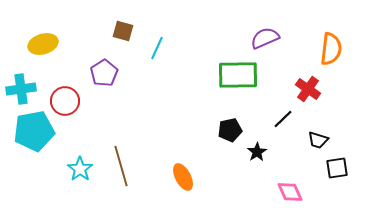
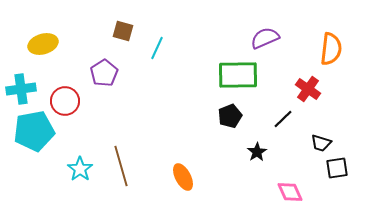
black pentagon: moved 14 px up; rotated 10 degrees counterclockwise
black trapezoid: moved 3 px right, 3 px down
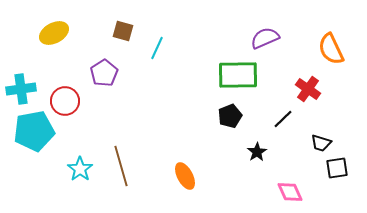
yellow ellipse: moved 11 px right, 11 px up; rotated 12 degrees counterclockwise
orange semicircle: rotated 148 degrees clockwise
orange ellipse: moved 2 px right, 1 px up
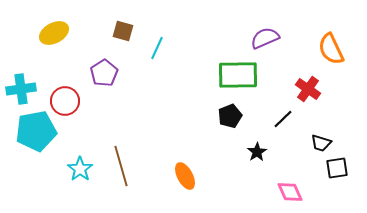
cyan pentagon: moved 2 px right
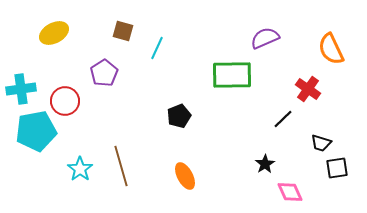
green rectangle: moved 6 px left
black pentagon: moved 51 px left
black star: moved 8 px right, 12 px down
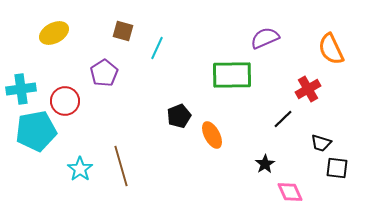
red cross: rotated 25 degrees clockwise
black square: rotated 15 degrees clockwise
orange ellipse: moved 27 px right, 41 px up
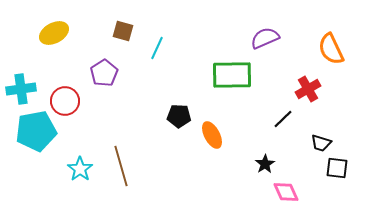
black pentagon: rotated 25 degrees clockwise
pink diamond: moved 4 px left
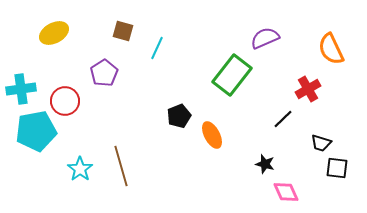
green rectangle: rotated 51 degrees counterclockwise
black pentagon: rotated 25 degrees counterclockwise
black star: rotated 24 degrees counterclockwise
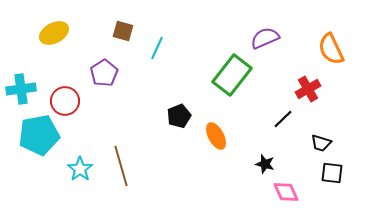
cyan pentagon: moved 3 px right, 4 px down
orange ellipse: moved 4 px right, 1 px down
black square: moved 5 px left, 5 px down
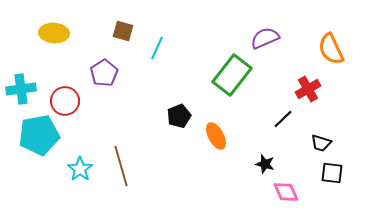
yellow ellipse: rotated 32 degrees clockwise
